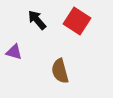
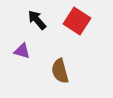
purple triangle: moved 8 px right, 1 px up
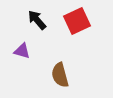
red square: rotated 32 degrees clockwise
brown semicircle: moved 4 px down
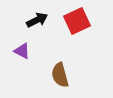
black arrow: rotated 105 degrees clockwise
purple triangle: rotated 12 degrees clockwise
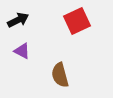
black arrow: moved 19 px left
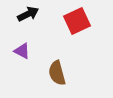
black arrow: moved 10 px right, 6 px up
brown semicircle: moved 3 px left, 2 px up
